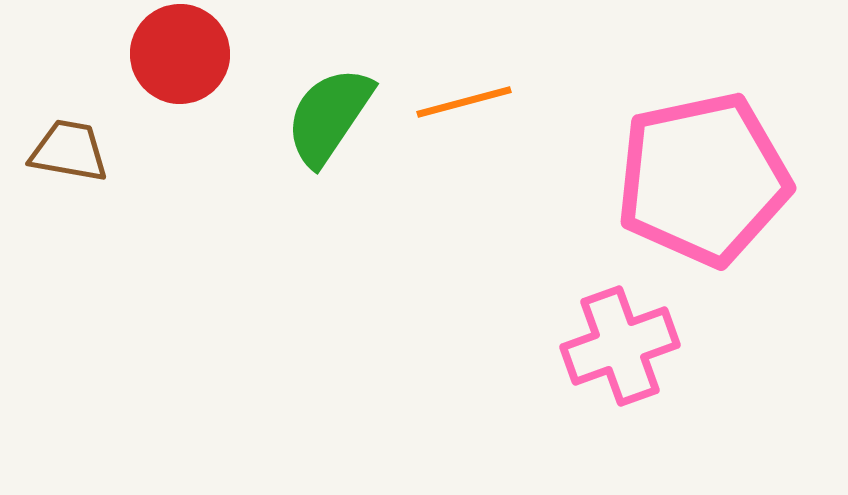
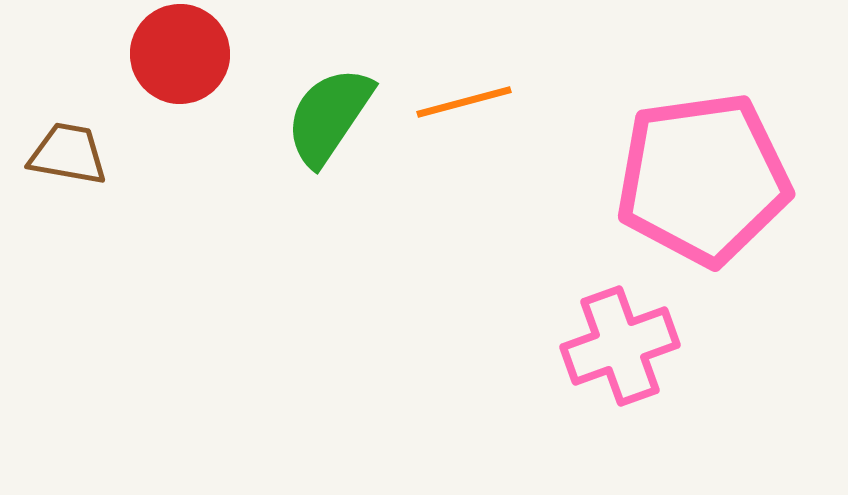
brown trapezoid: moved 1 px left, 3 px down
pink pentagon: rotated 4 degrees clockwise
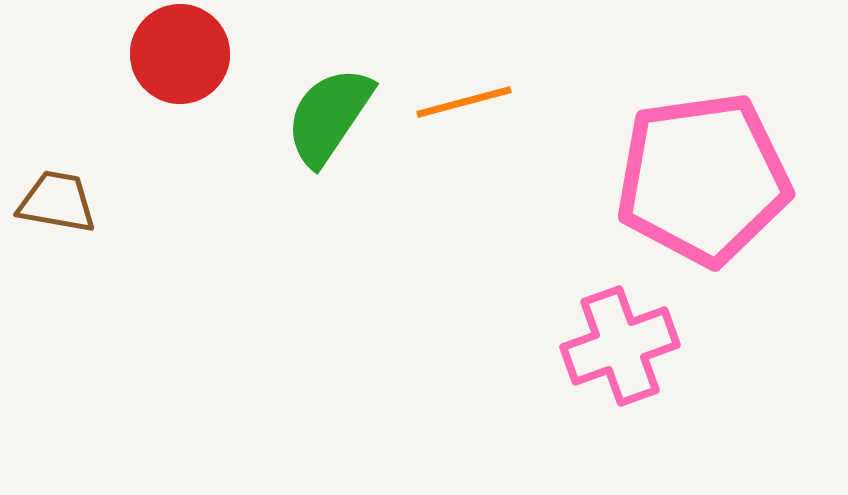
brown trapezoid: moved 11 px left, 48 px down
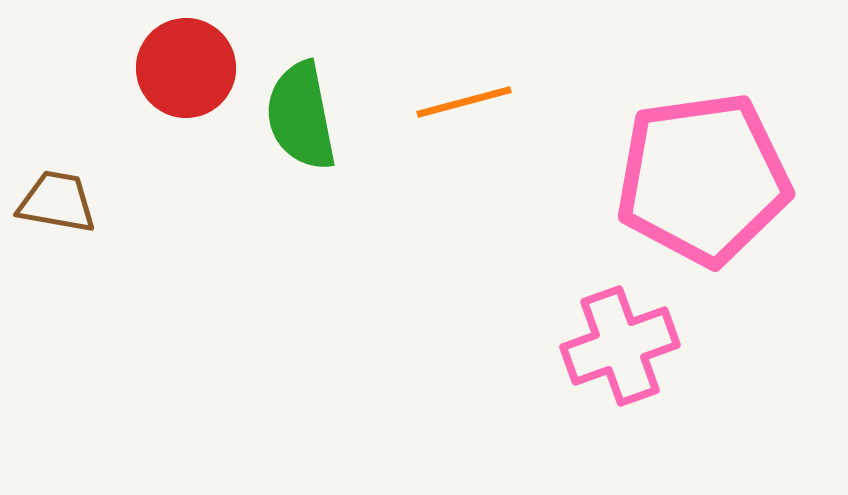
red circle: moved 6 px right, 14 px down
green semicircle: moved 28 px left; rotated 45 degrees counterclockwise
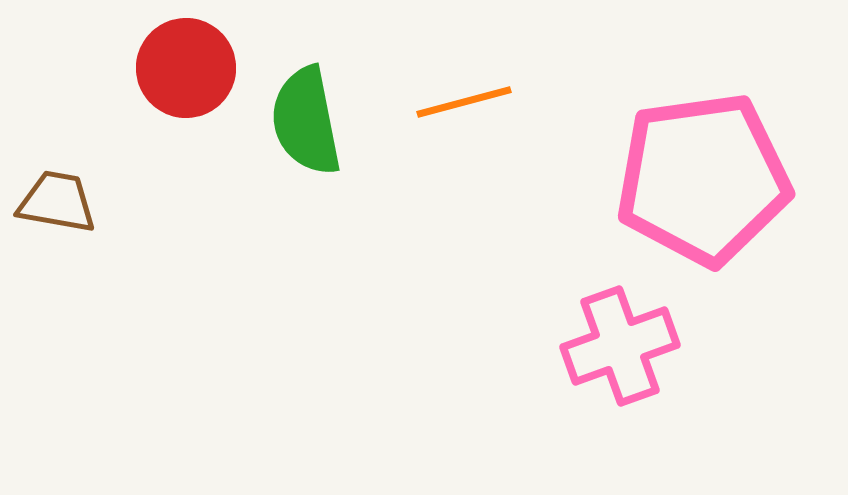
green semicircle: moved 5 px right, 5 px down
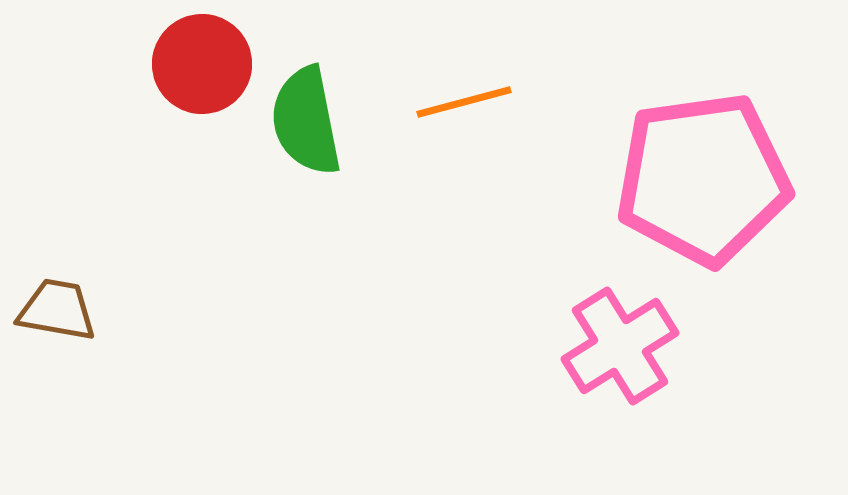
red circle: moved 16 px right, 4 px up
brown trapezoid: moved 108 px down
pink cross: rotated 12 degrees counterclockwise
